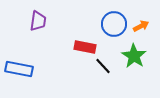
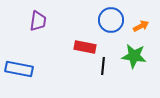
blue circle: moved 3 px left, 4 px up
green star: rotated 25 degrees counterclockwise
black line: rotated 48 degrees clockwise
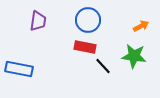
blue circle: moved 23 px left
black line: rotated 48 degrees counterclockwise
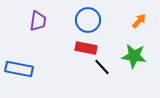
orange arrow: moved 2 px left, 5 px up; rotated 21 degrees counterclockwise
red rectangle: moved 1 px right, 1 px down
black line: moved 1 px left, 1 px down
